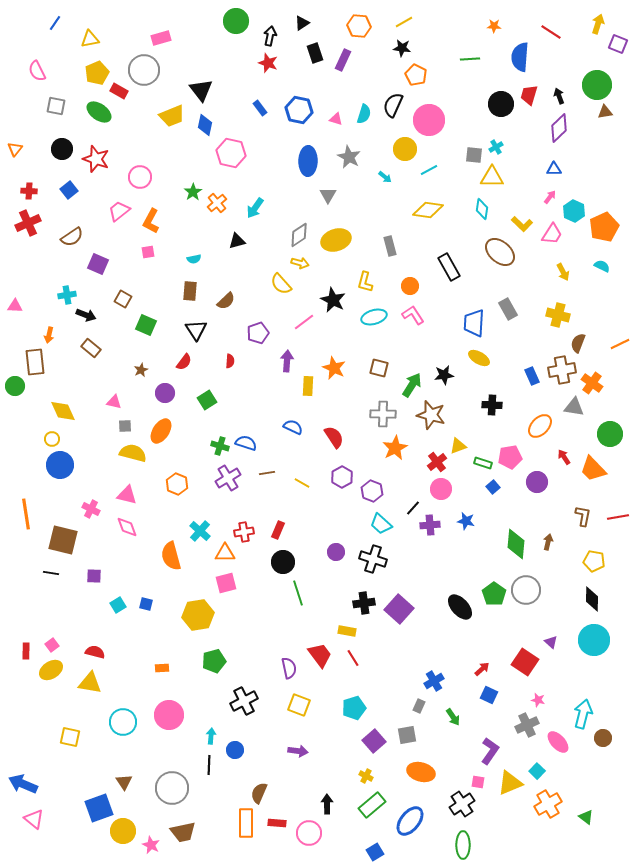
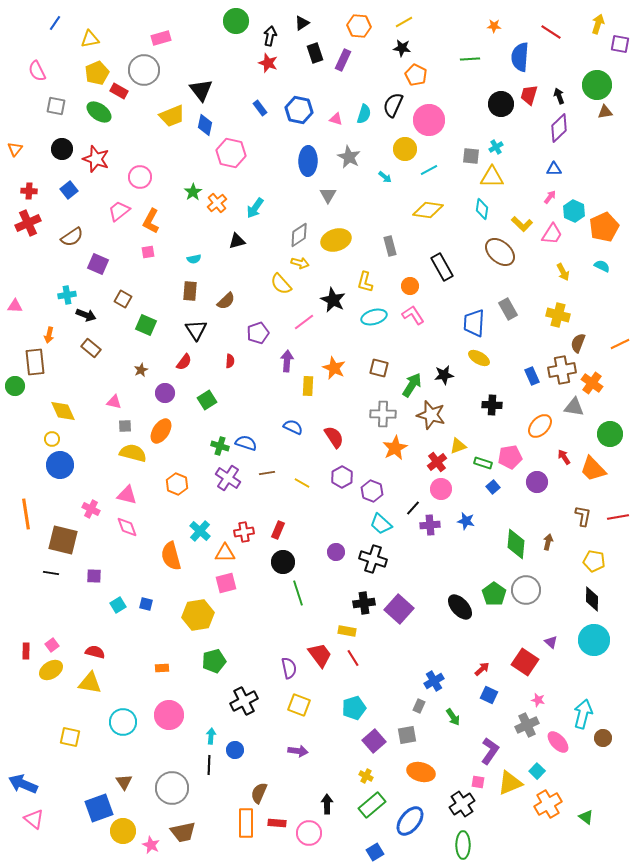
purple square at (618, 44): moved 2 px right; rotated 12 degrees counterclockwise
gray square at (474, 155): moved 3 px left, 1 px down
black rectangle at (449, 267): moved 7 px left
purple cross at (228, 478): rotated 25 degrees counterclockwise
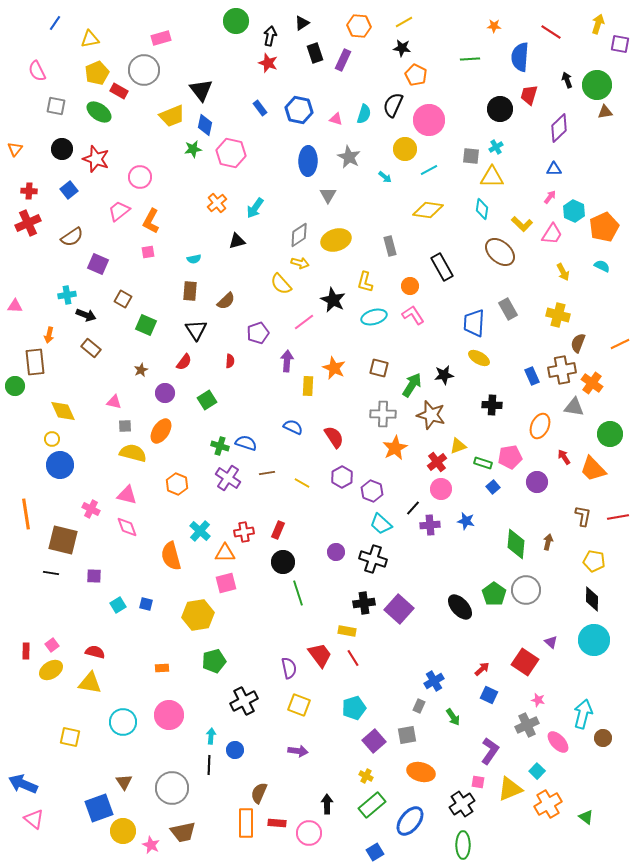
black arrow at (559, 96): moved 8 px right, 16 px up
black circle at (501, 104): moved 1 px left, 5 px down
green star at (193, 192): moved 43 px up; rotated 24 degrees clockwise
orange ellipse at (540, 426): rotated 20 degrees counterclockwise
yellow triangle at (510, 783): moved 6 px down
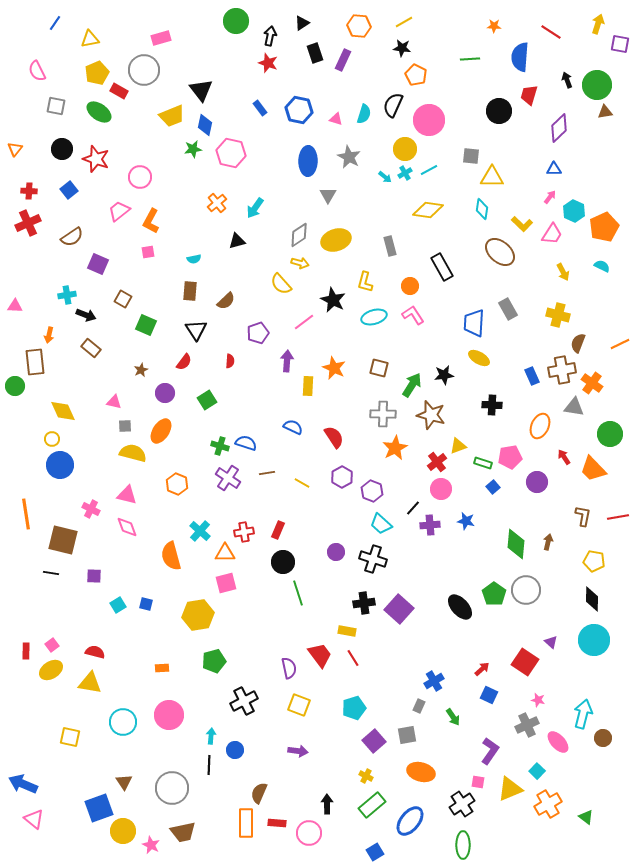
black circle at (500, 109): moved 1 px left, 2 px down
cyan cross at (496, 147): moved 91 px left, 26 px down
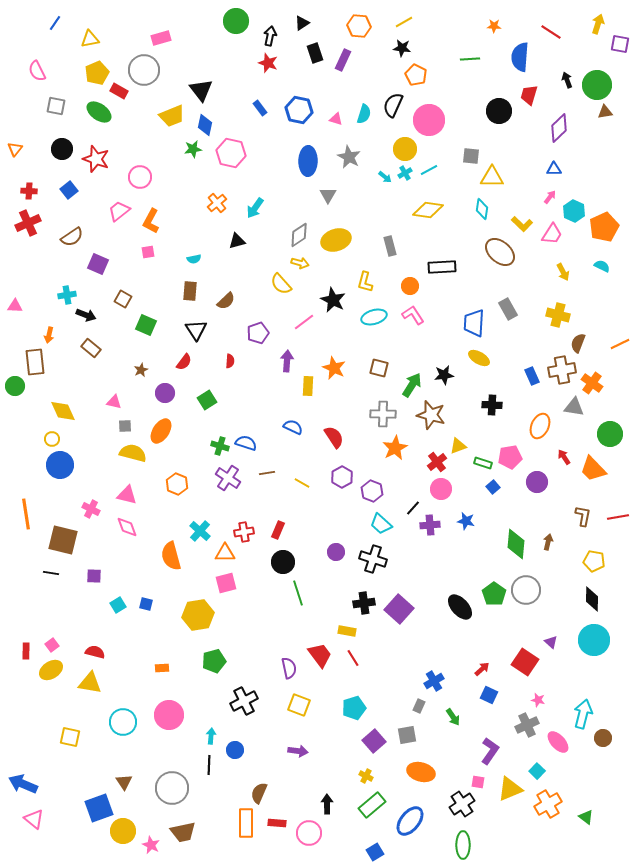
black rectangle at (442, 267): rotated 64 degrees counterclockwise
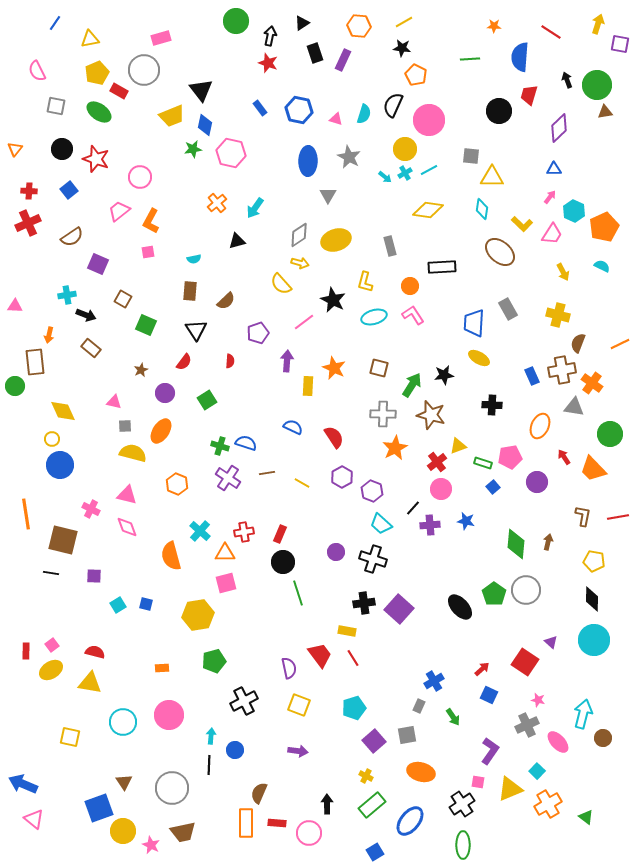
red rectangle at (278, 530): moved 2 px right, 4 px down
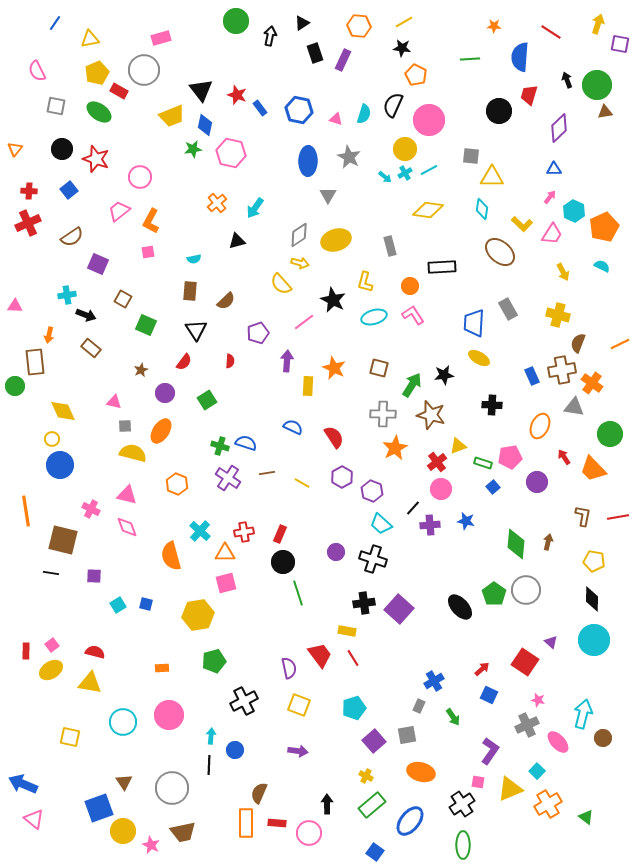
red star at (268, 63): moved 31 px left, 32 px down
orange line at (26, 514): moved 3 px up
blue square at (375, 852): rotated 24 degrees counterclockwise
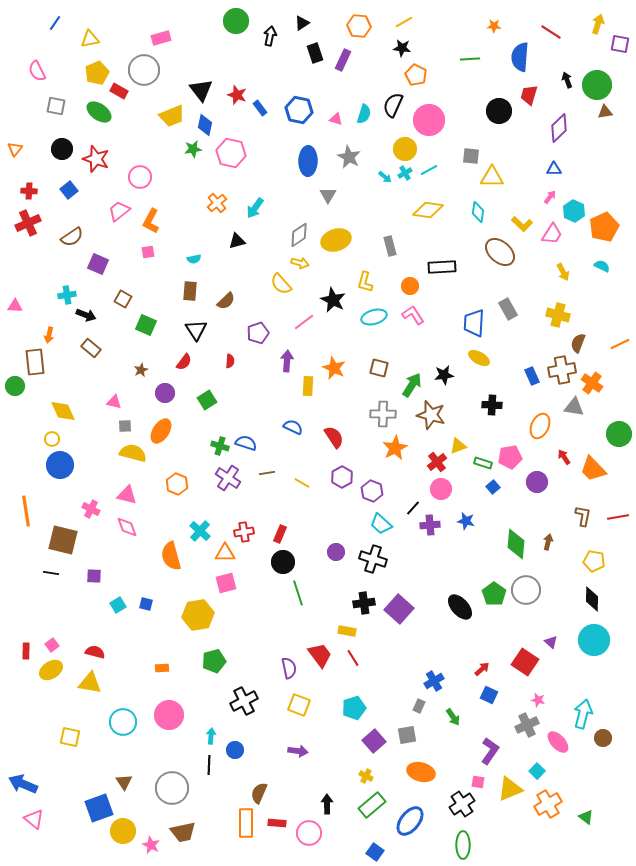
cyan diamond at (482, 209): moved 4 px left, 3 px down
green circle at (610, 434): moved 9 px right
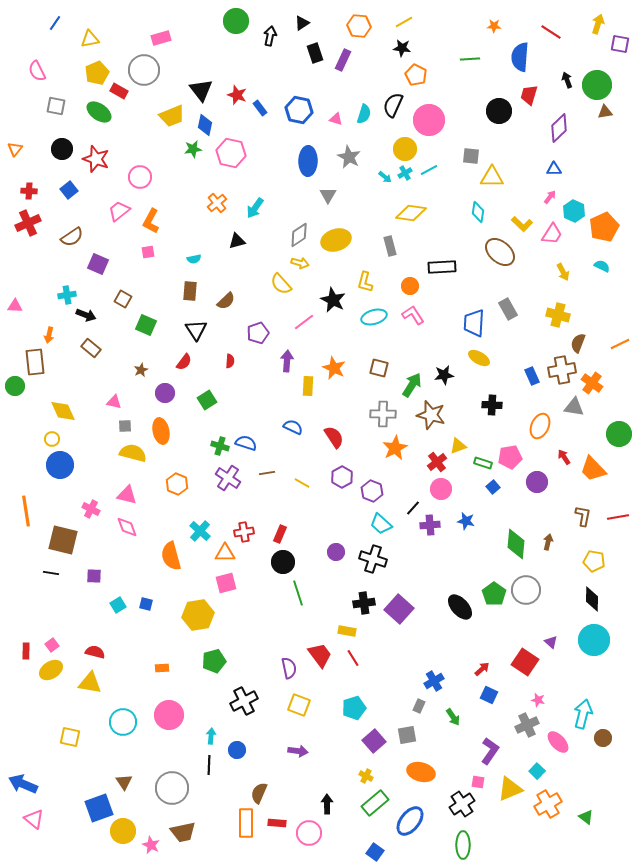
yellow diamond at (428, 210): moved 17 px left, 3 px down
orange ellipse at (161, 431): rotated 45 degrees counterclockwise
blue circle at (235, 750): moved 2 px right
green rectangle at (372, 805): moved 3 px right, 2 px up
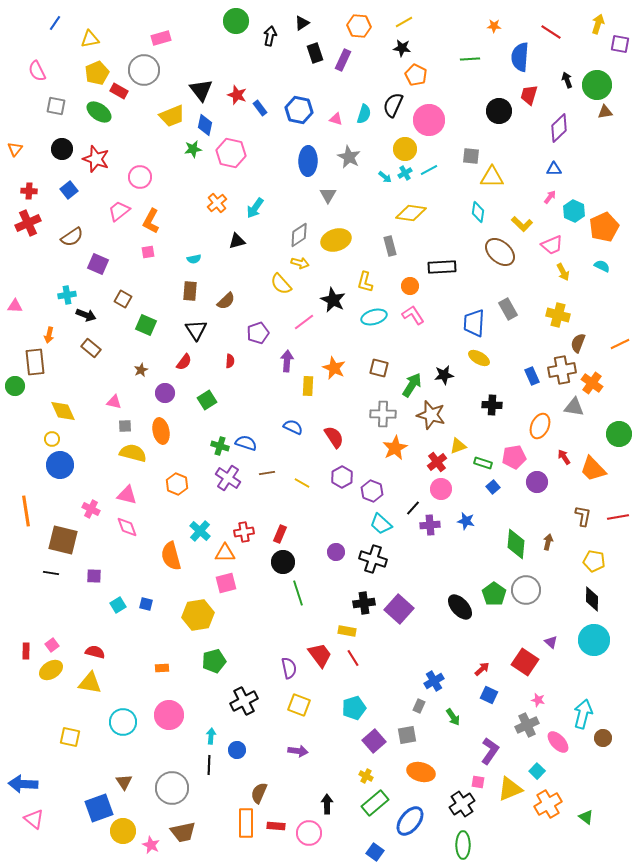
pink trapezoid at (552, 234): moved 11 px down; rotated 35 degrees clockwise
pink pentagon at (510, 457): moved 4 px right
blue arrow at (23, 784): rotated 20 degrees counterclockwise
red rectangle at (277, 823): moved 1 px left, 3 px down
